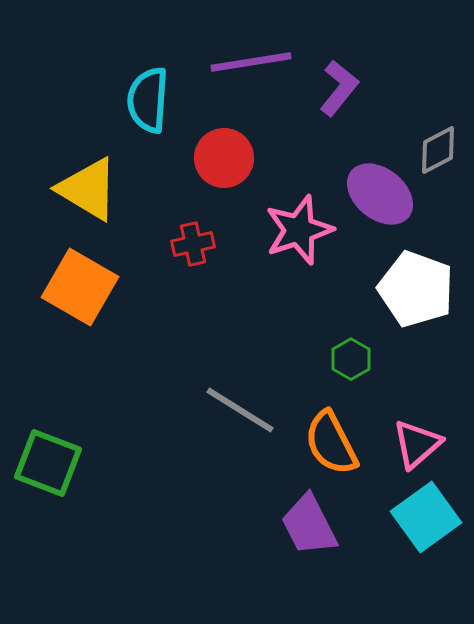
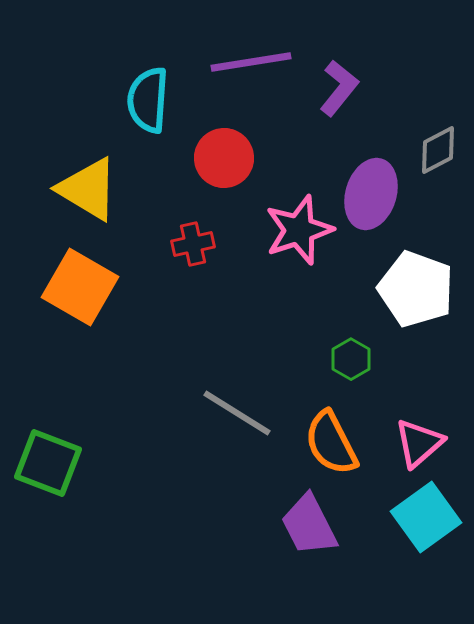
purple ellipse: moved 9 px left; rotated 68 degrees clockwise
gray line: moved 3 px left, 3 px down
pink triangle: moved 2 px right, 1 px up
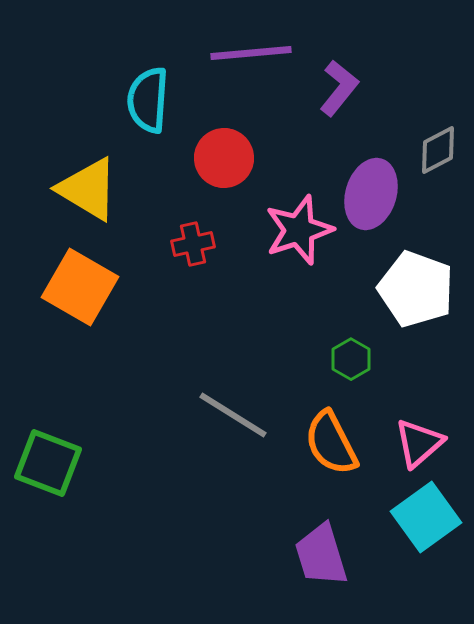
purple line: moved 9 px up; rotated 4 degrees clockwise
gray line: moved 4 px left, 2 px down
purple trapezoid: moved 12 px right, 30 px down; rotated 10 degrees clockwise
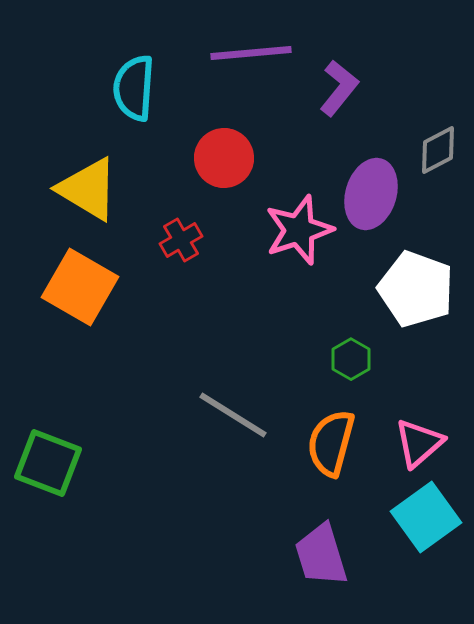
cyan semicircle: moved 14 px left, 12 px up
red cross: moved 12 px left, 4 px up; rotated 18 degrees counterclockwise
orange semicircle: rotated 42 degrees clockwise
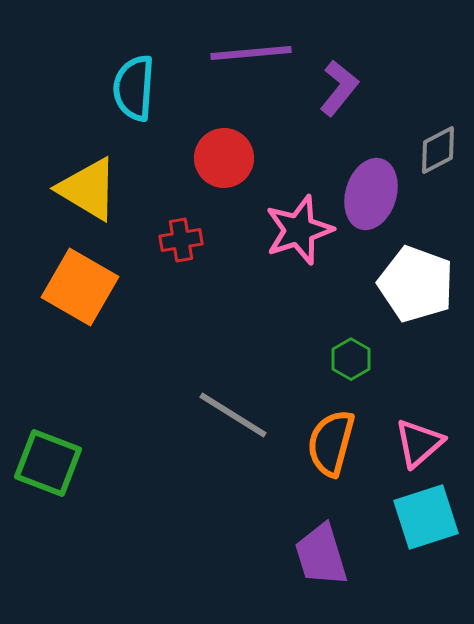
red cross: rotated 21 degrees clockwise
white pentagon: moved 5 px up
cyan square: rotated 18 degrees clockwise
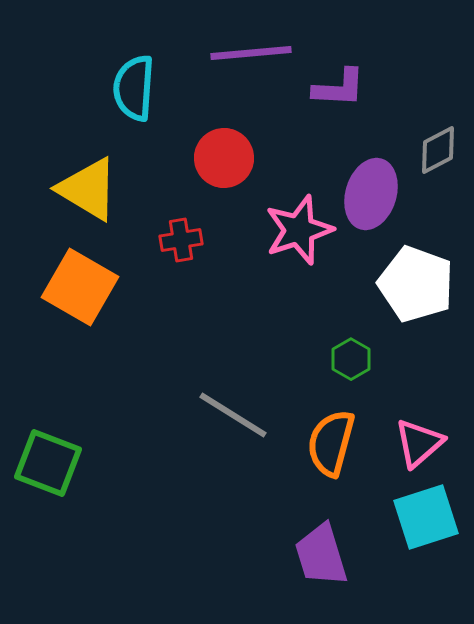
purple L-shape: rotated 54 degrees clockwise
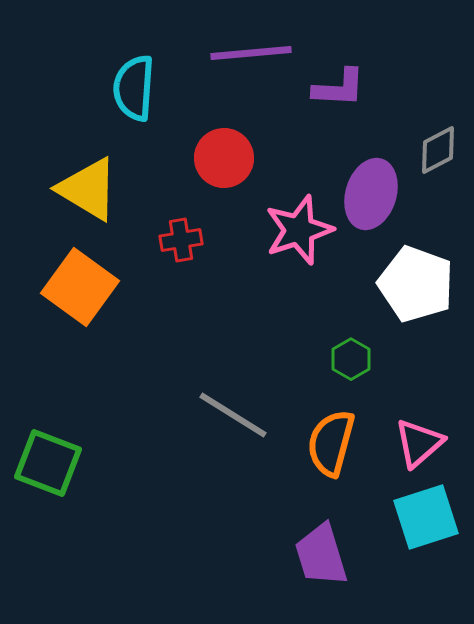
orange square: rotated 6 degrees clockwise
